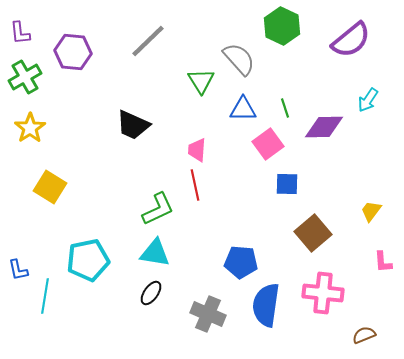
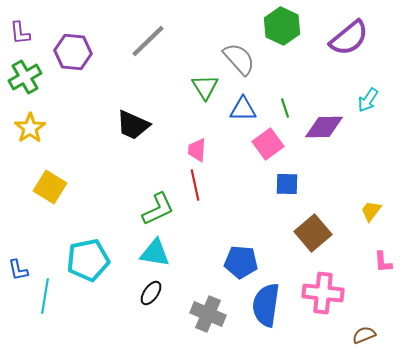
purple semicircle: moved 2 px left, 2 px up
green triangle: moved 4 px right, 6 px down
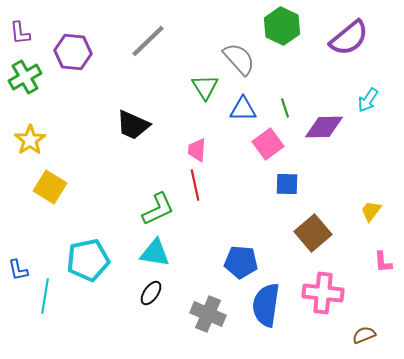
yellow star: moved 12 px down
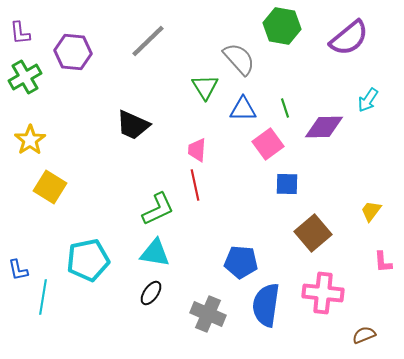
green hexagon: rotated 15 degrees counterclockwise
cyan line: moved 2 px left, 1 px down
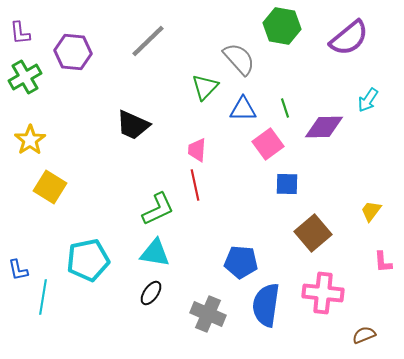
green triangle: rotated 16 degrees clockwise
